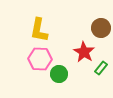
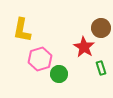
yellow L-shape: moved 17 px left
red star: moved 5 px up
pink hexagon: rotated 20 degrees counterclockwise
green rectangle: rotated 56 degrees counterclockwise
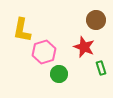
brown circle: moved 5 px left, 8 px up
red star: rotated 10 degrees counterclockwise
pink hexagon: moved 4 px right, 7 px up
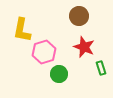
brown circle: moved 17 px left, 4 px up
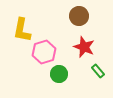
green rectangle: moved 3 px left, 3 px down; rotated 24 degrees counterclockwise
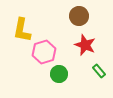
red star: moved 1 px right, 2 px up
green rectangle: moved 1 px right
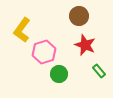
yellow L-shape: rotated 25 degrees clockwise
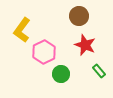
pink hexagon: rotated 10 degrees counterclockwise
green circle: moved 2 px right
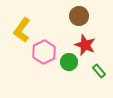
green circle: moved 8 px right, 12 px up
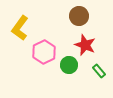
yellow L-shape: moved 2 px left, 2 px up
green circle: moved 3 px down
